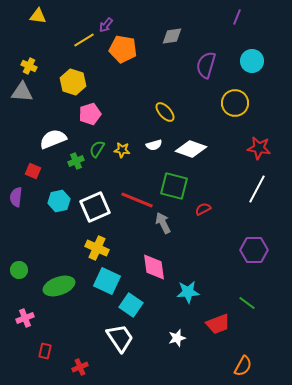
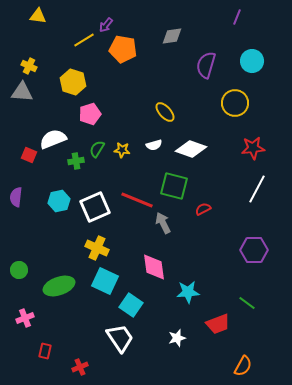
red star at (259, 148): moved 6 px left; rotated 15 degrees counterclockwise
green cross at (76, 161): rotated 14 degrees clockwise
red square at (33, 171): moved 4 px left, 16 px up
cyan square at (107, 281): moved 2 px left
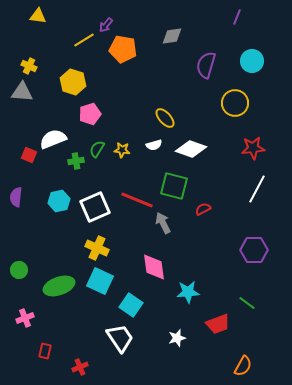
yellow ellipse at (165, 112): moved 6 px down
cyan square at (105, 281): moved 5 px left
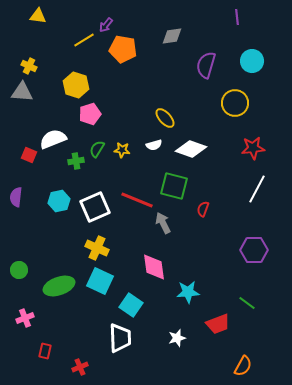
purple line at (237, 17): rotated 28 degrees counterclockwise
yellow hexagon at (73, 82): moved 3 px right, 3 px down
red semicircle at (203, 209): rotated 42 degrees counterclockwise
white trapezoid at (120, 338): rotated 32 degrees clockwise
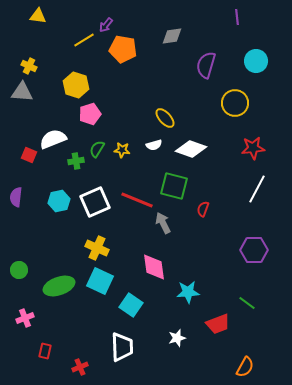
cyan circle at (252, 61): moved 4 px right
white square at (95, 207): moved 5 px up
white trapezoid at (120, 338): moved 2 px right, 9 px down
orange semicircle at (243, 366): moved 2 px right, 1 px down
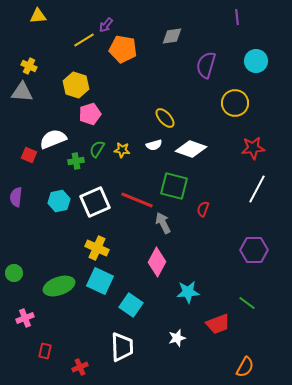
yellow triangle at (38, 16): rotated 12 degrees counterclockwise
pink diamond at (154, 267): moved 3 px right, 5 px up; rotated 36 degrees clockwise
green circle at (19, 270): moved 5 px left, 3 px down
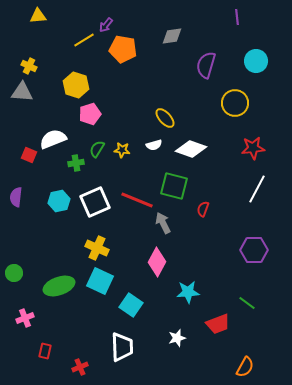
green cross at (76, 161): moved 2 px down
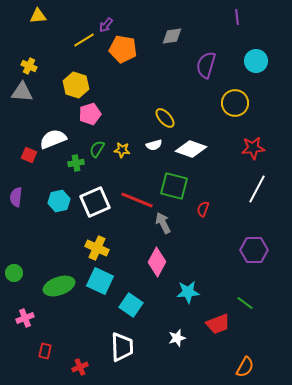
green line at (247, 303): moved 2 px left
